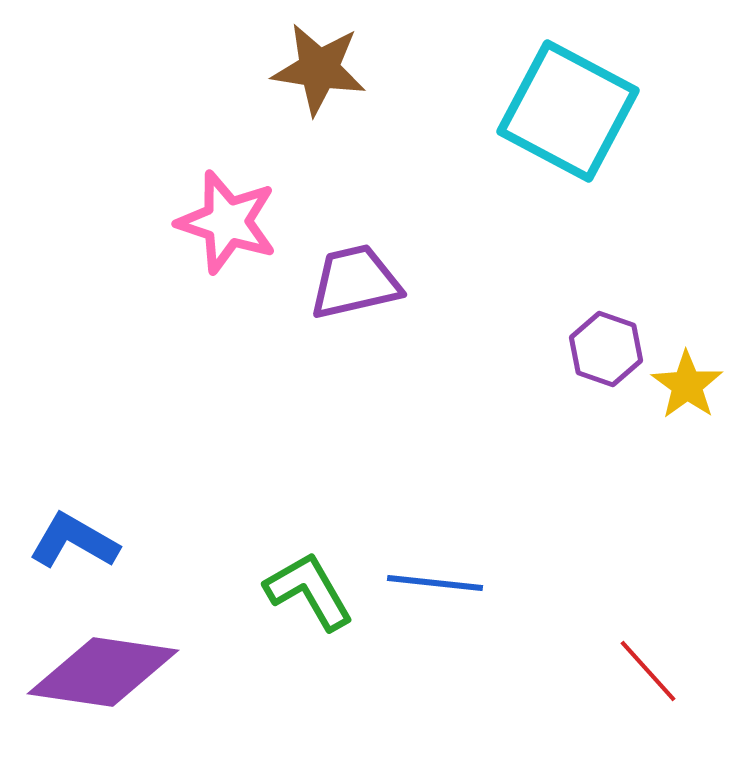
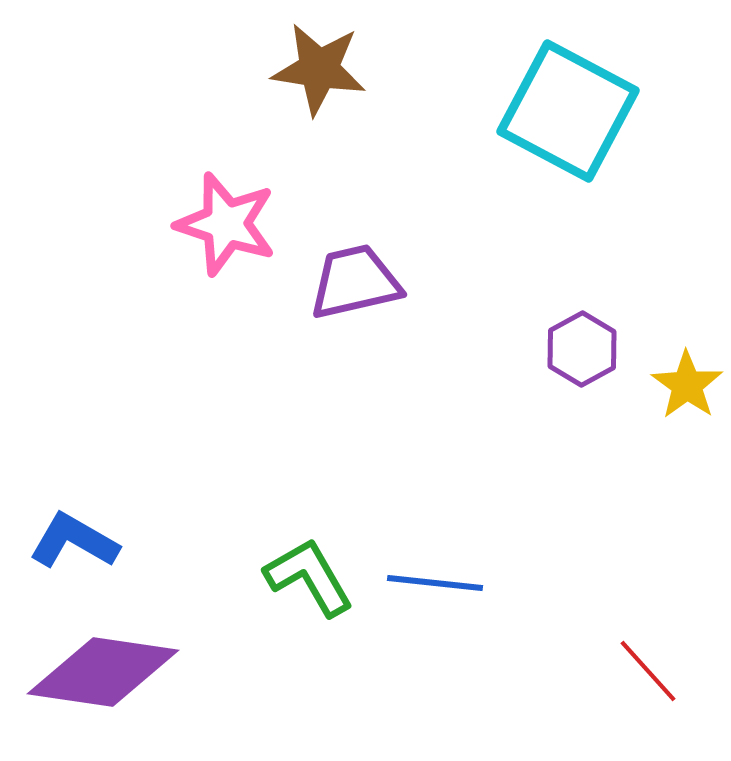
pink star: moved 1 px left, 2 px down
purple hexagon: moved 24 px left; rotated 12 degrees clockwise
green L-shape: moved 14 px up
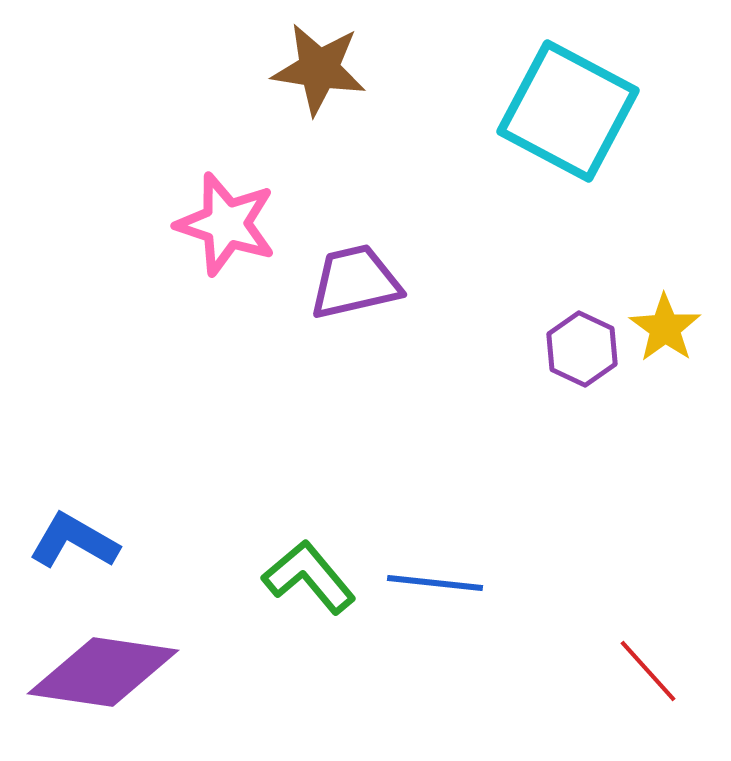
purple hexagon: rotated 6 degrees counterclockwise
yellow star: moved 22 px left, 57 px up
green L-shape: rotated 10 degrees counterclockwise
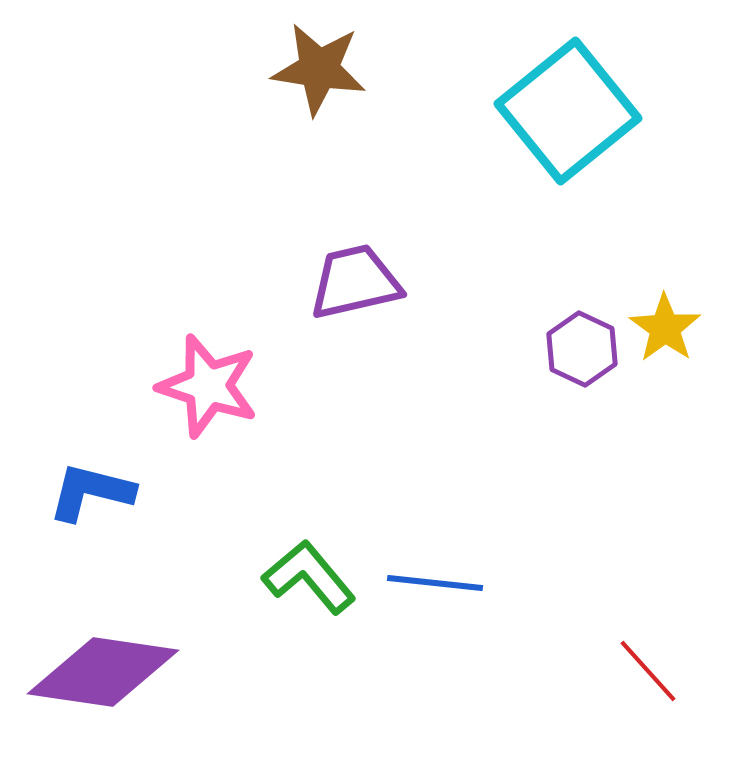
cyan square: rotated 23 degrees clockwise
pink star: moved 18 px left, 162 px down
blue L-shape: moved 17 px right, 49 px up; rotated 16 degrees counterclockwise
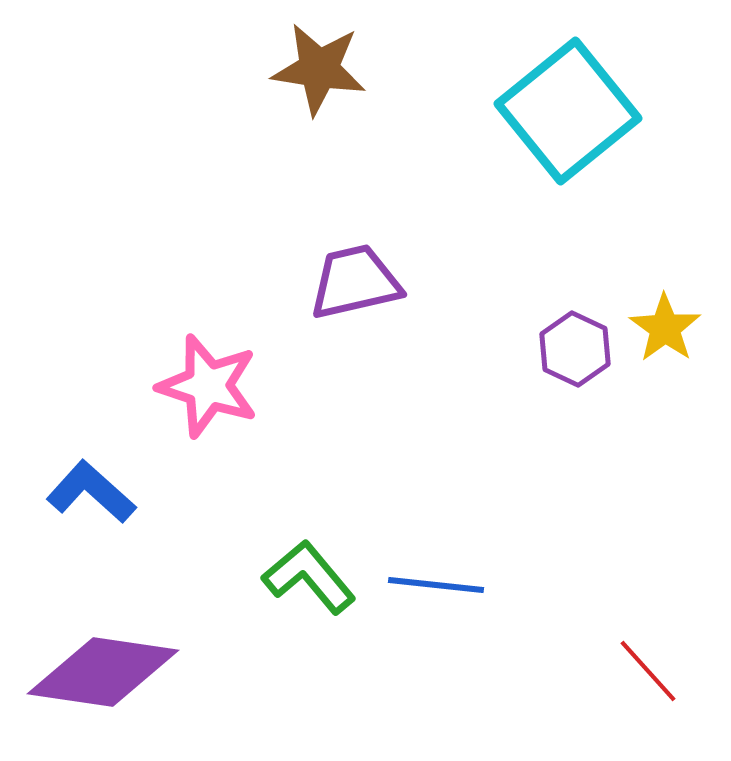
purple hexagon: moved 7 px left
blue L-shape: rotated 28 degrees clockwise
blue line: moved 1 px right, 2 px down
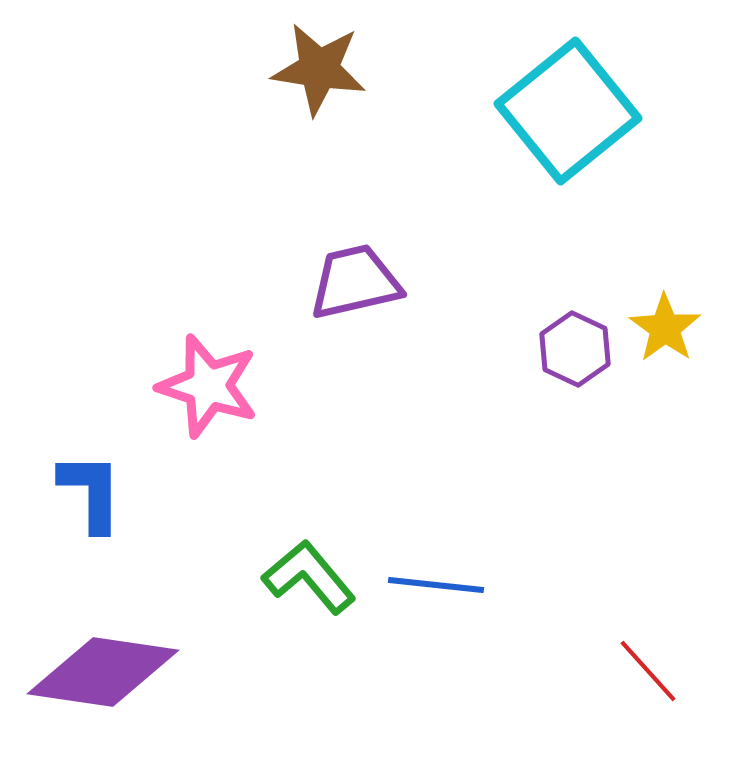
blue L-shape: rotated 48 degrees clockwise
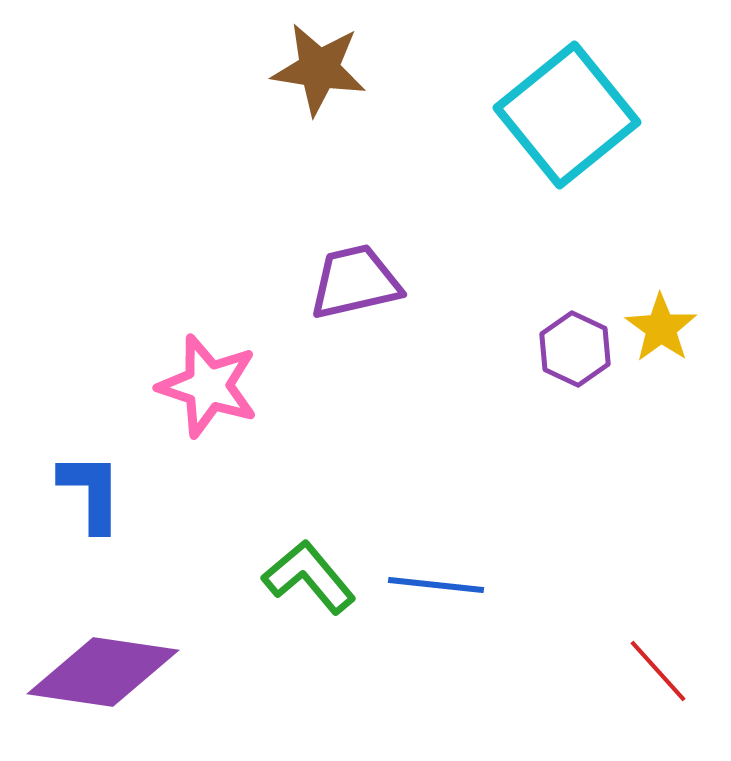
cyan square: moved 1 px left, 4 px down
yellow star: moved 4 px left
red line: moved 10 px right
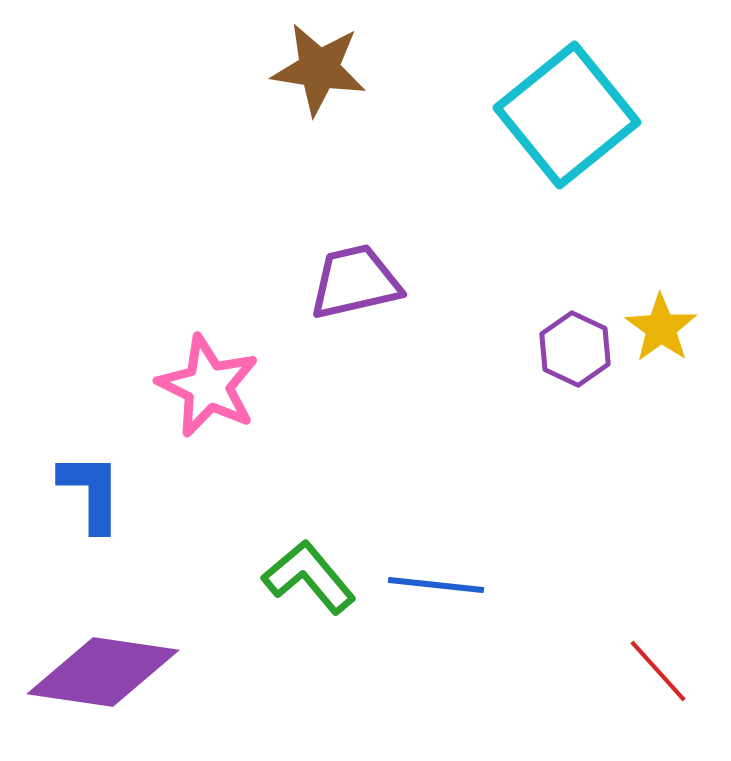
pink star: rotated 8 degrees clockwise
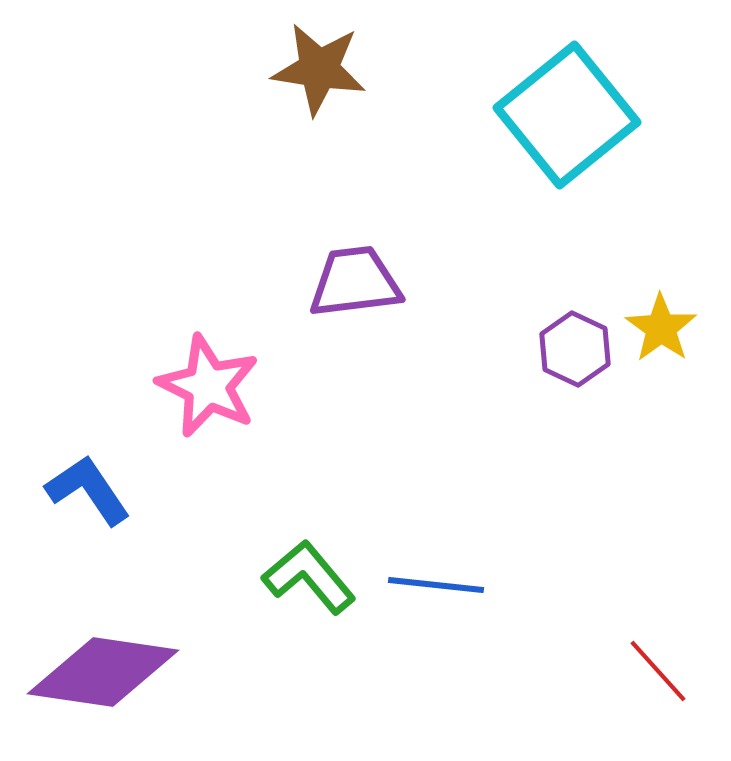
purple trapezoid: rotated 6 degrees clockwise
blue L-shape: moved 3 px left, 2 px up; rotated 34 degrees counterclockwise
